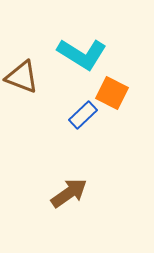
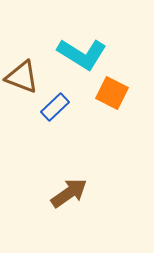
blue rectangle: moved 28 px left, 8 px up
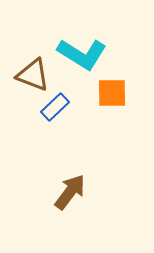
brown triangle: moved 11 px right, 2 px up
orange square: rotated 28 degrees counterclockwise
brown arrow: moved 1 px right, 1 px up; rotated 18 degrees counterclockwise
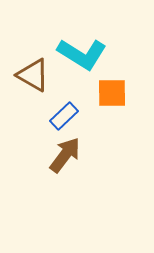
brown triangle: rotated 9 degrees clockwise
blue rectangle: moved 9 px right, 9 px down
brown arrow: moved 5 px left, 37 px up
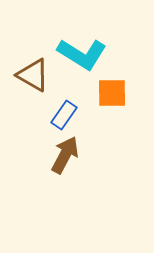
blue rectangle: moved 1 px up; rotated 12 degrees counterclockwise
brown arrow: rotated 9 degrees counterclockwise
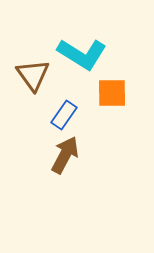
brown triangle: rotated 24 degrees clockwise
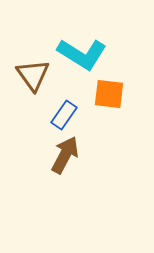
orange square: moved 3 px left, 1 px down; rotated 8 degrees clockwise
